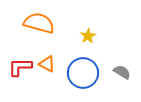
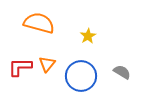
orange triangle: rotated 42 degrees clockwise
blue circle: moved 2 px left, 3 px down
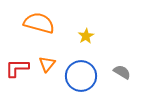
yellow star: moved 2 px left
red L-shape: moved 3 px left, 1 px down
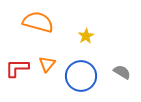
orange semicircle: moved 1 px left, 1 px up
